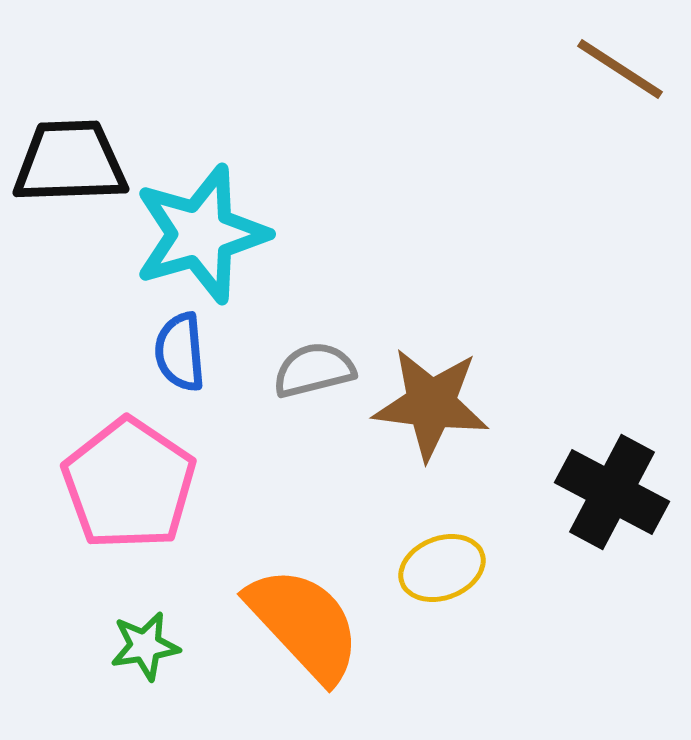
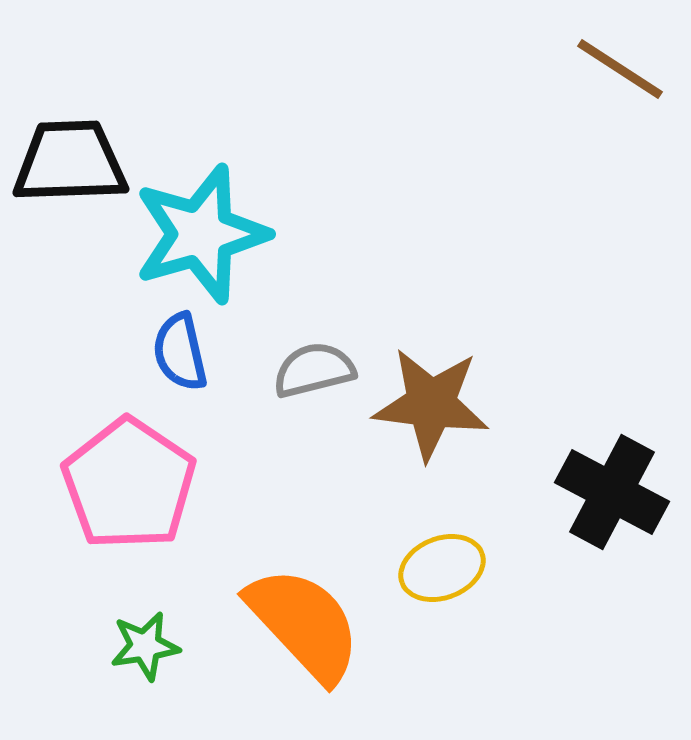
blue semicircle: rotated 8 degrees counterclockwise
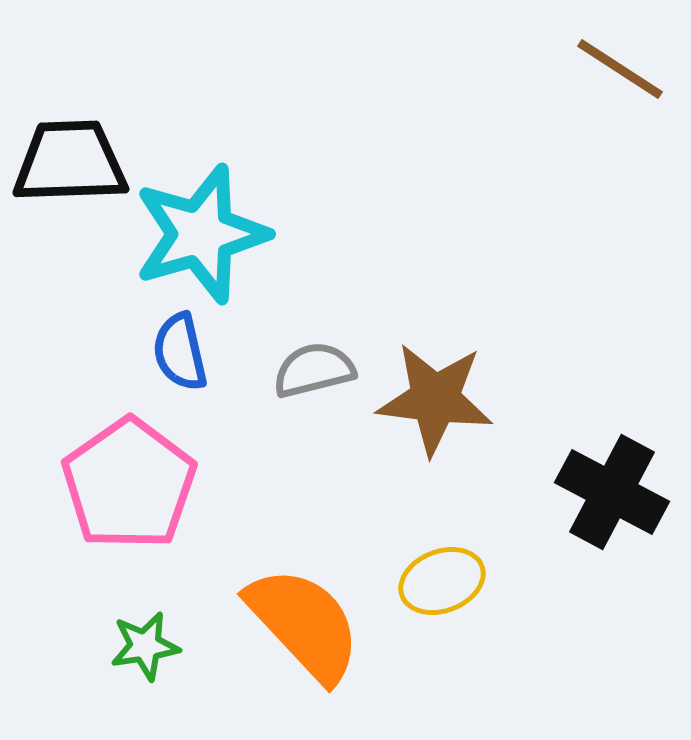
brown star: moved 4 px right, 5 px up
pink pentagon: rotated 3 degrees clockwise
yellow ellipse: moved 13 px down
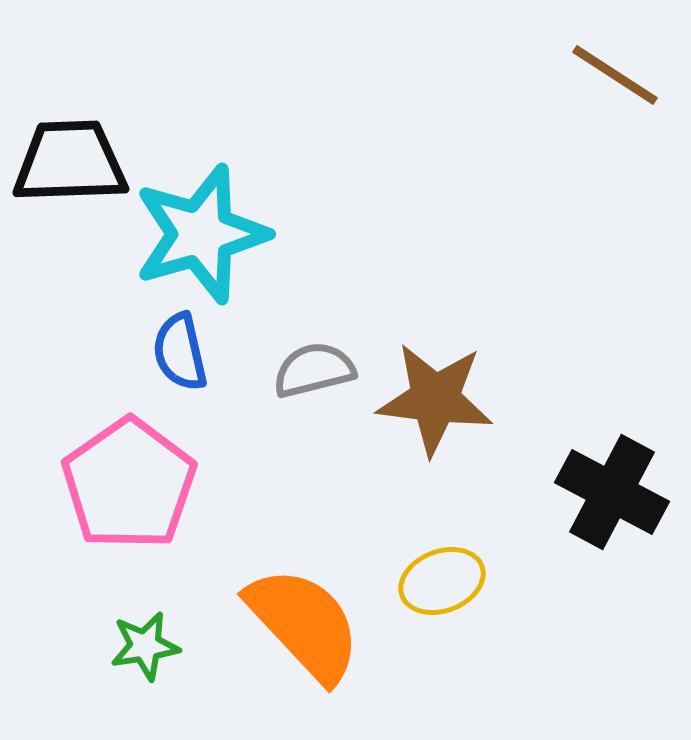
brown line: moved 5 px left, 6 px down
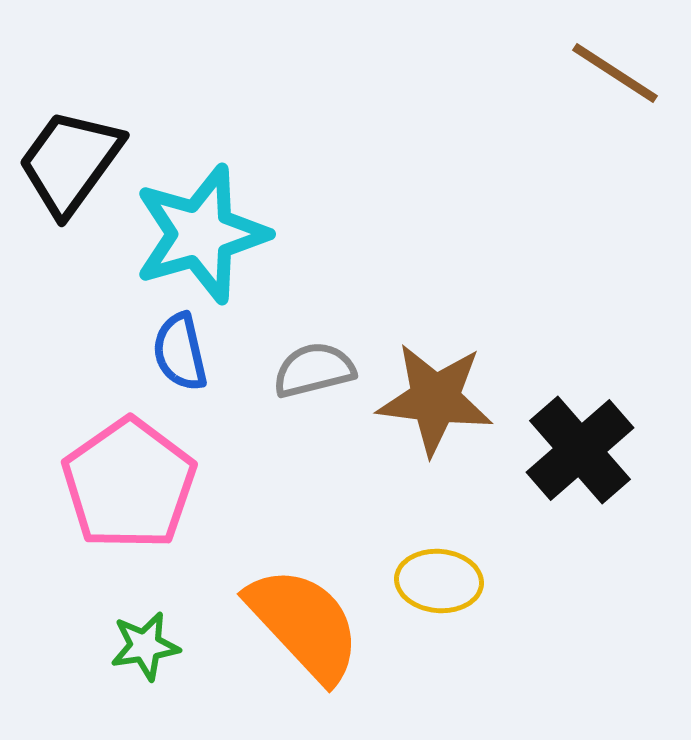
brown line: moved 2 px up
black trapezoid: rotated 52 degrees counterclockwise
black cross: moved 32 px left, 42 px up; rotated 21 degrees clockwise
yellow ellipse: moved 3 px left; rotated 26 degrees clockwise
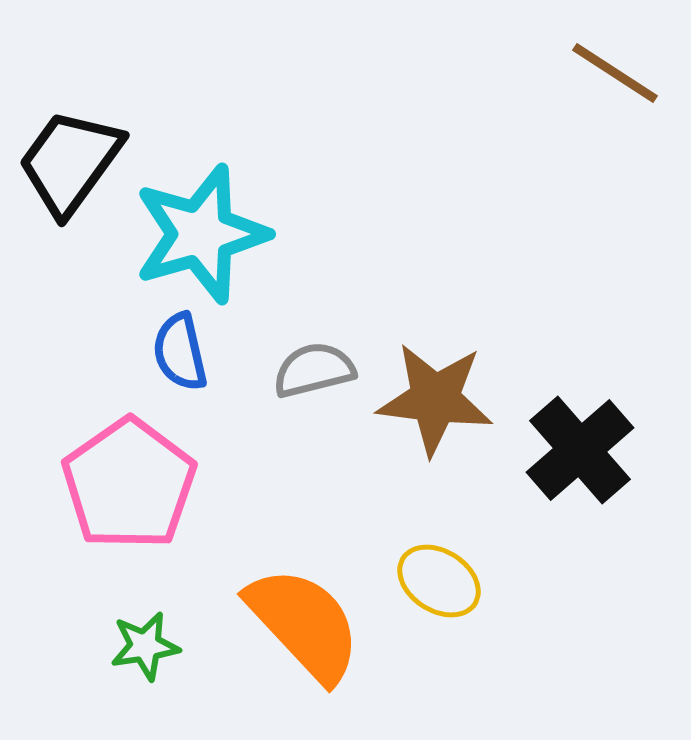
yellow ellipse: rotated 28 degrees clockwise
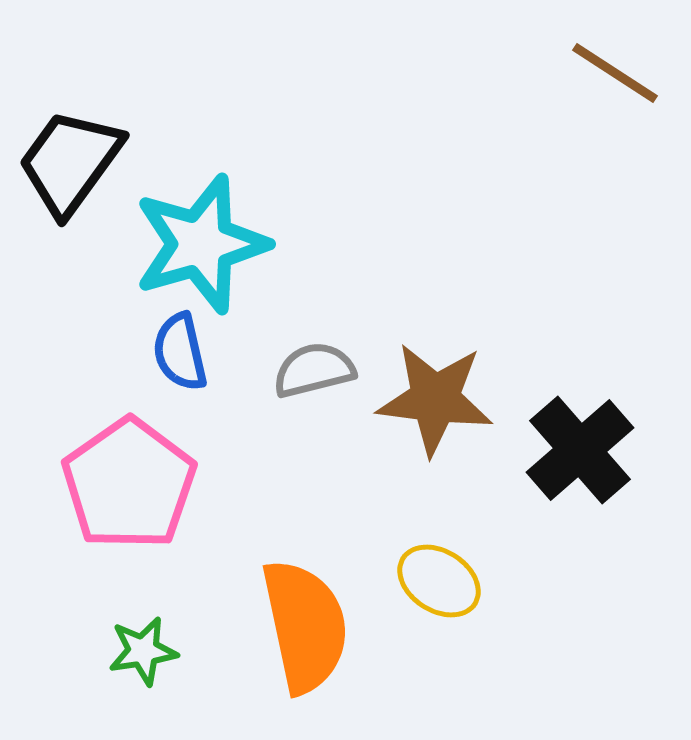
cyan star: moved 10 px down
orange semicircle: moved 1 px right, 2 px down; rotated 31 degrees clockwise
green star: moved 2 px left, 5 px down
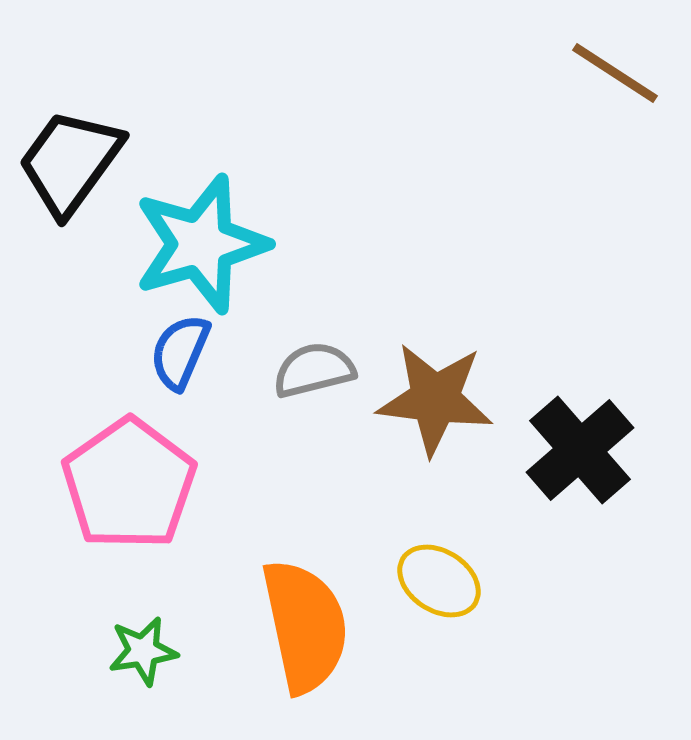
blue semicircle: rotated 36 degrees clockwise
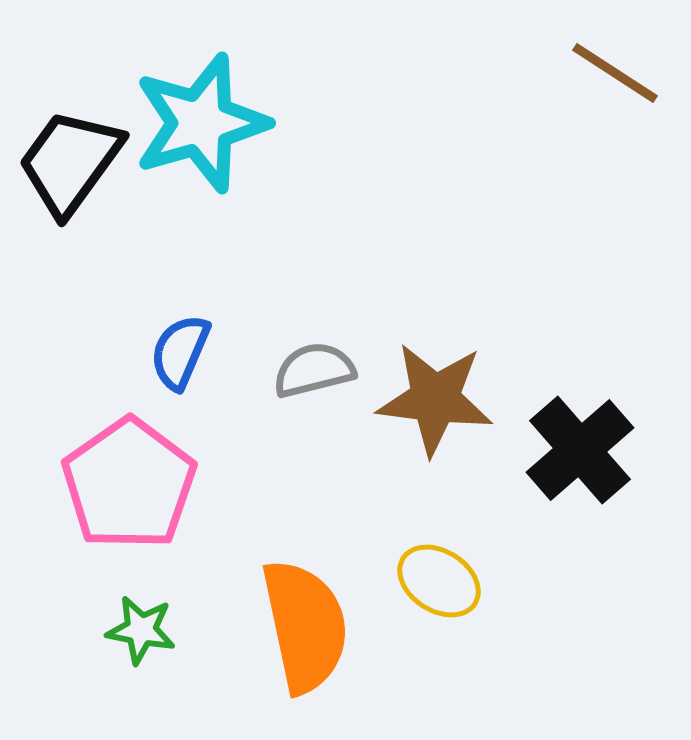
cyan star: moved 121 px up
green star: moved 2 px left, 21 px up; rotated 20 degrees clockwise
